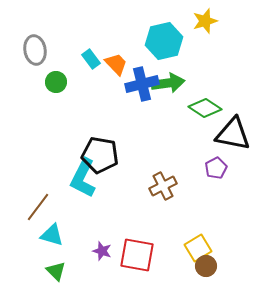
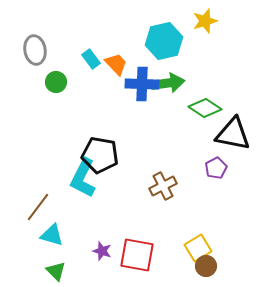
blue cross: rotated 16 degrees clockwise
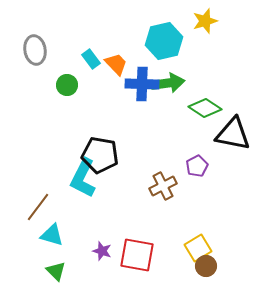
green circle: moved 11 px right, 3 px down
purple pentagon: moved 19 px left, 2 px up
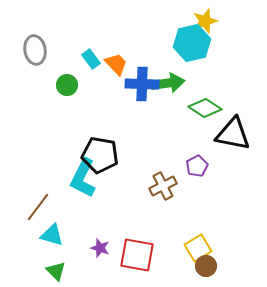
cyan hexagon: moved 28 px right, 2 px down
purple star: moved 2 px left, 3 px up
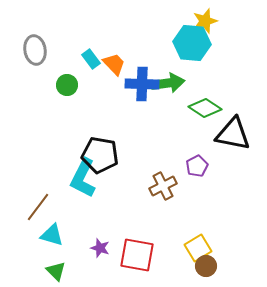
cyan hexagon: rotated 18 degrees clockwise
orange trapezoid: moved 2 px left
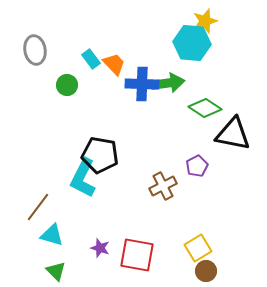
brown circle: moved 5 px down
